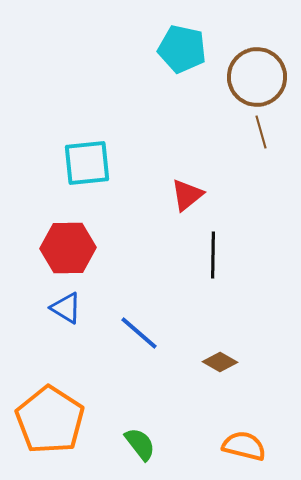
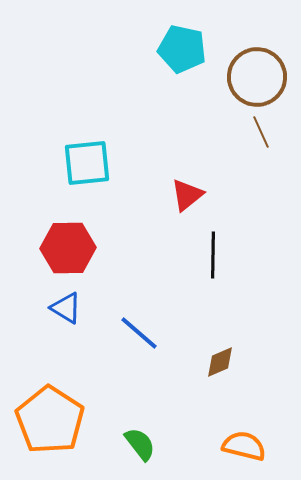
brown line: rotated 8 degrees counterclockwise
brown diamond: rotated 52 degrees counterclockwise
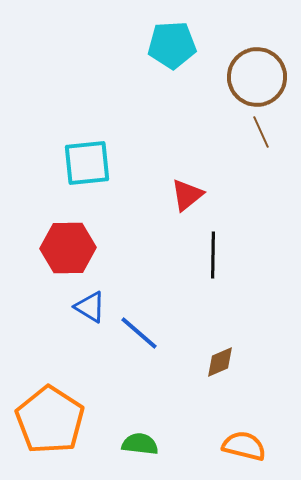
cyan pentagon: moved 10 px left, 4 px up; rotated 15 degrees counterclockwise
blue triangle: moved 24 px right, 1 px up
green semicircle: rotated 45 degrees counterclockwise
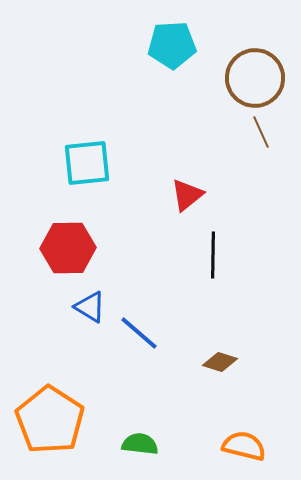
brown circle: moved 2 px left, 1 px down
brown diamond: rotated 40 degrees clockwise
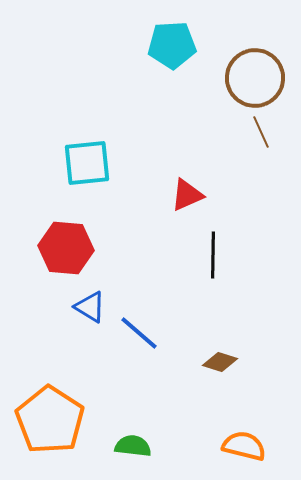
red triangle: rotated 15 degrees clockwise
red hexagon: moved 2 px left; rotated 6 degrees clockwise
green semicircle: moved 7 px left, 2 px down
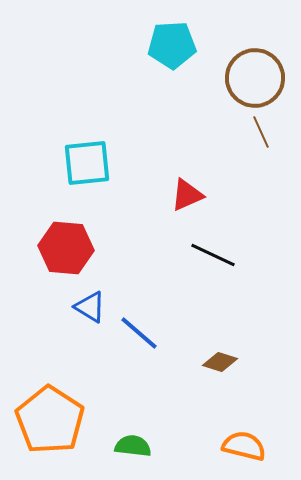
black line: rotated 66 degrees counterclockwise
